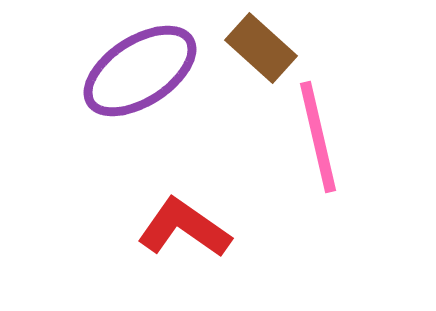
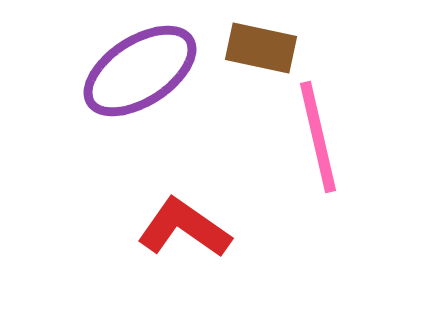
brown rectangle: rotated 30 degrees counterclockwise
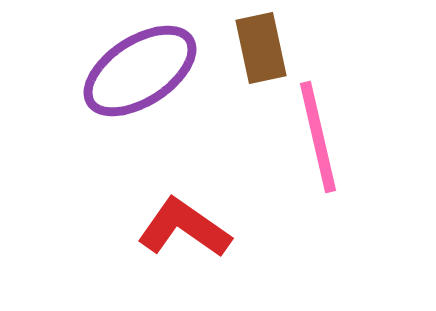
brown rectangle: rotated 66 degrees clockwise
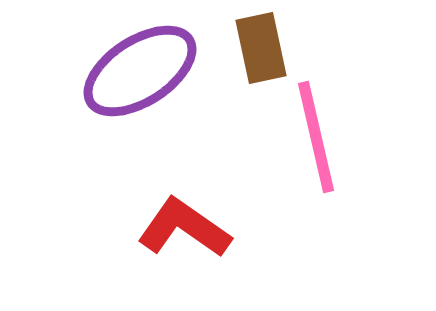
pink line: moved 2 px left
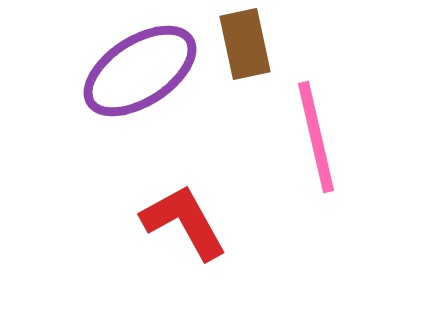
brown rectangle: moved 16 px left, 4 px up
red L-shape: moved 6 px up; rotated 26 degrees clockwise
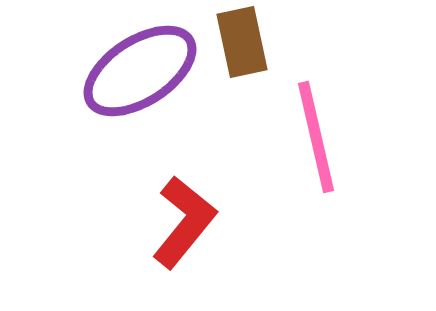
brown rectangle: moved 3 px left, 2 px up
red L-shape: rotated 68 degrees clockwise
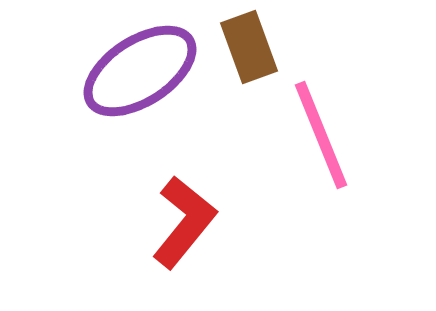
brown rectangle: moved 7 px right, 5 px down; rotated 8 degrees counterclockwise
pink line: moved 5 px right, 2 px up; rotated 9 degrees counterclockwise
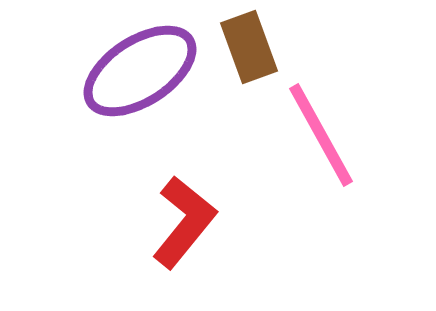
pink line: rotated 7 degrees counterclockwise
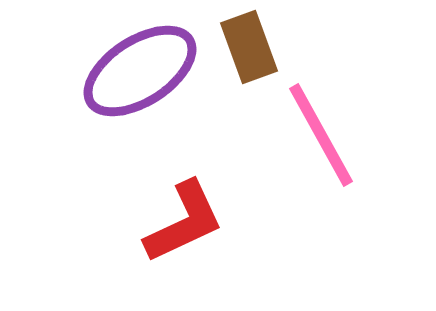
red L-shape: rotated 26 degrees clockwise
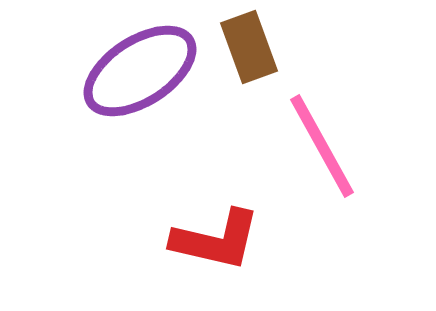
pink line: moved 1 px right, 11 px down
red L-shape: moved 32 px right, 18 px down; rotated 38 degrees clockwise
